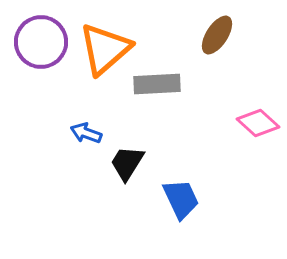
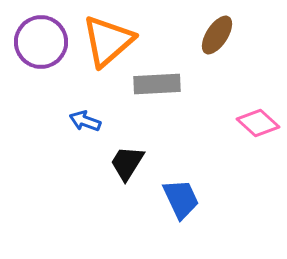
orange triangle: moved 3 px right, 8 px up
blue arrow: moved 1 px left, 12 px up
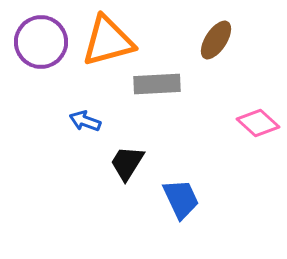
brown ellipse: moved 1 px left, 5 px down
orange triangle: rotated 26 degrees clockwise
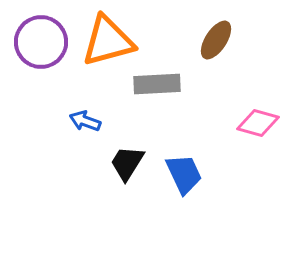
pink diamond: rotated 27 degrees counterclockwise
blue trapezoid: moved 3 px right, 25 px up
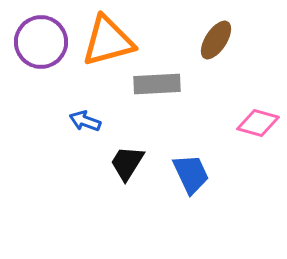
blue trapezoid: moved 7 px right
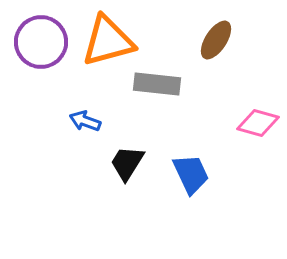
gray rectangle: rotated 9 degrees clockwise
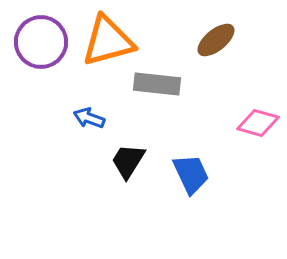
brown ellipse: rotated 18 degrees clockwise
blue arrow: moved 4 px right, 3 px up
black trapezoid: moved 1 px right, 2 px up
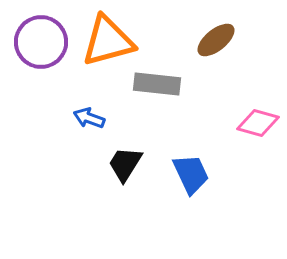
black trapezoid: moved 3 px left, 3 px down
